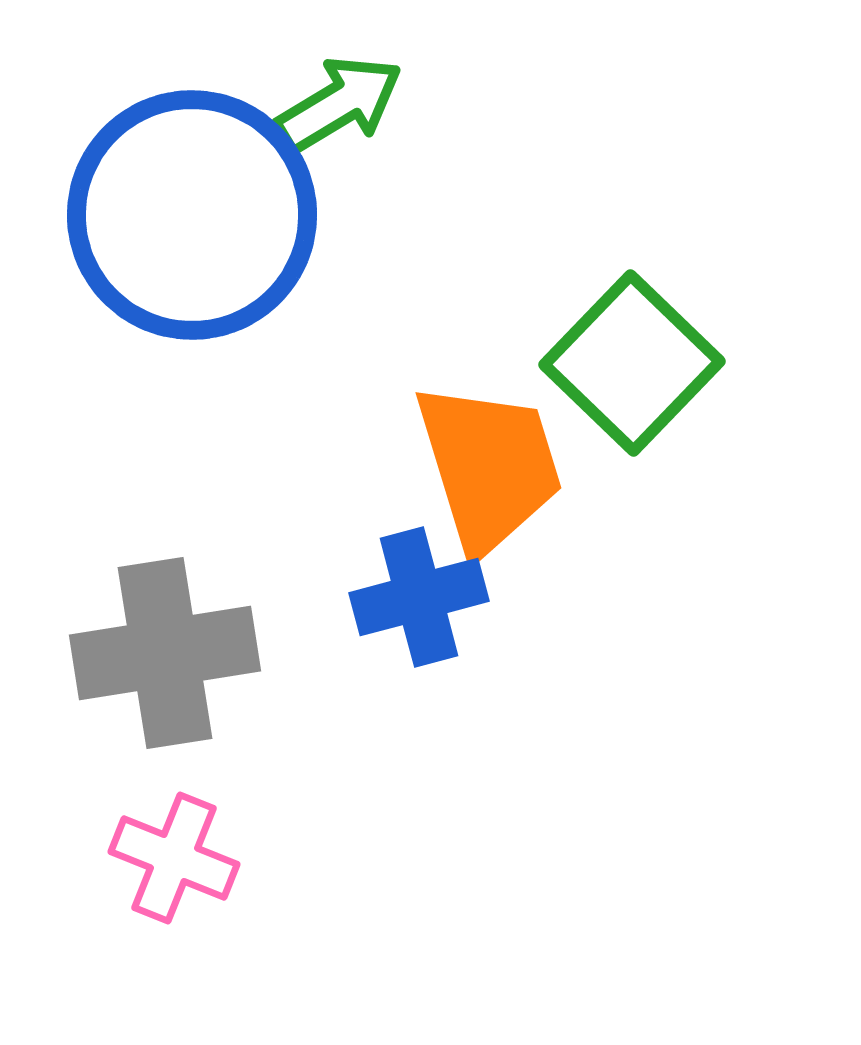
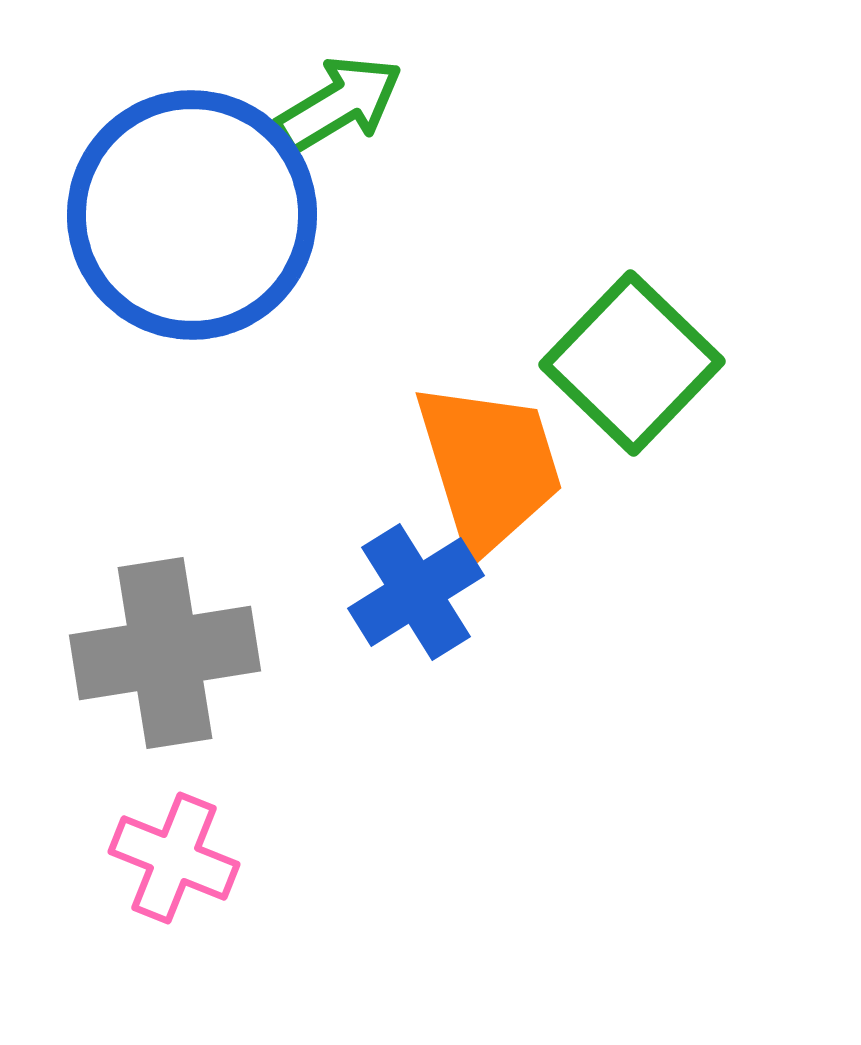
blue cross: moved 3 px left, 5 px up; rotated 17 degrees counterclockwise
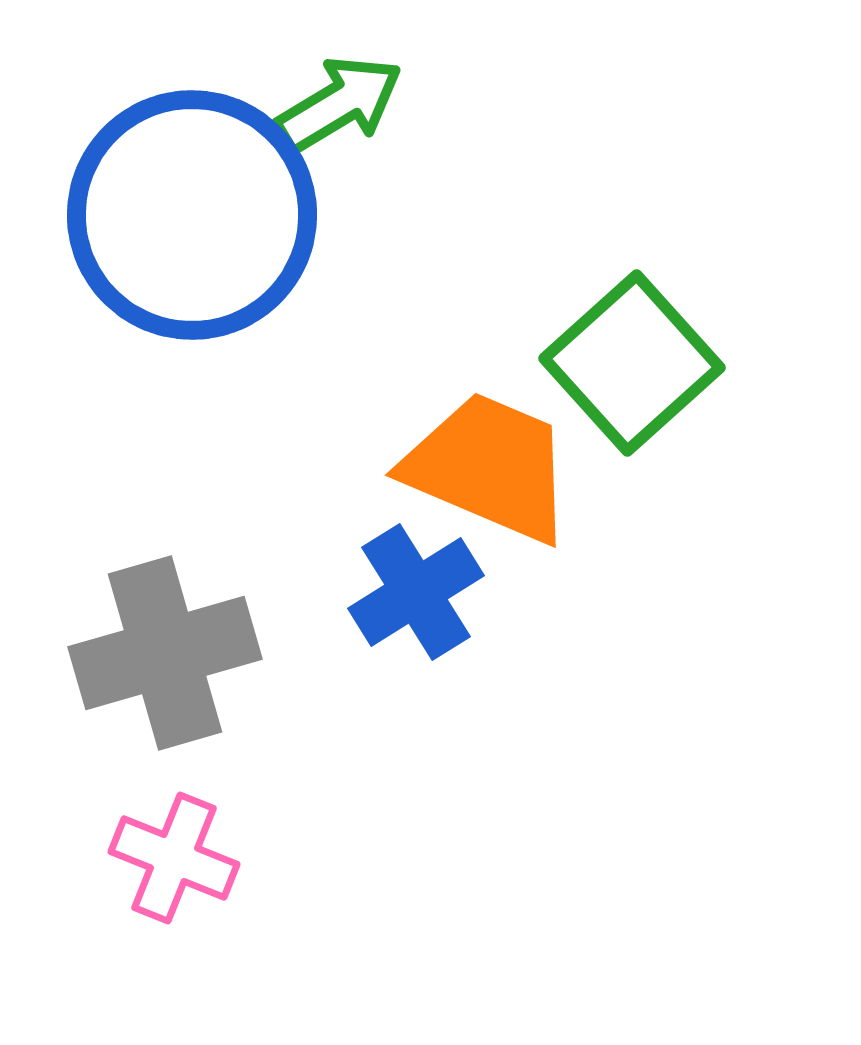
green square: rotated 4 degrees clockwise
orange trapezoid: rotated 50 degrees counterclockwise
gray cross: rotated 7 degrees counterclockwise
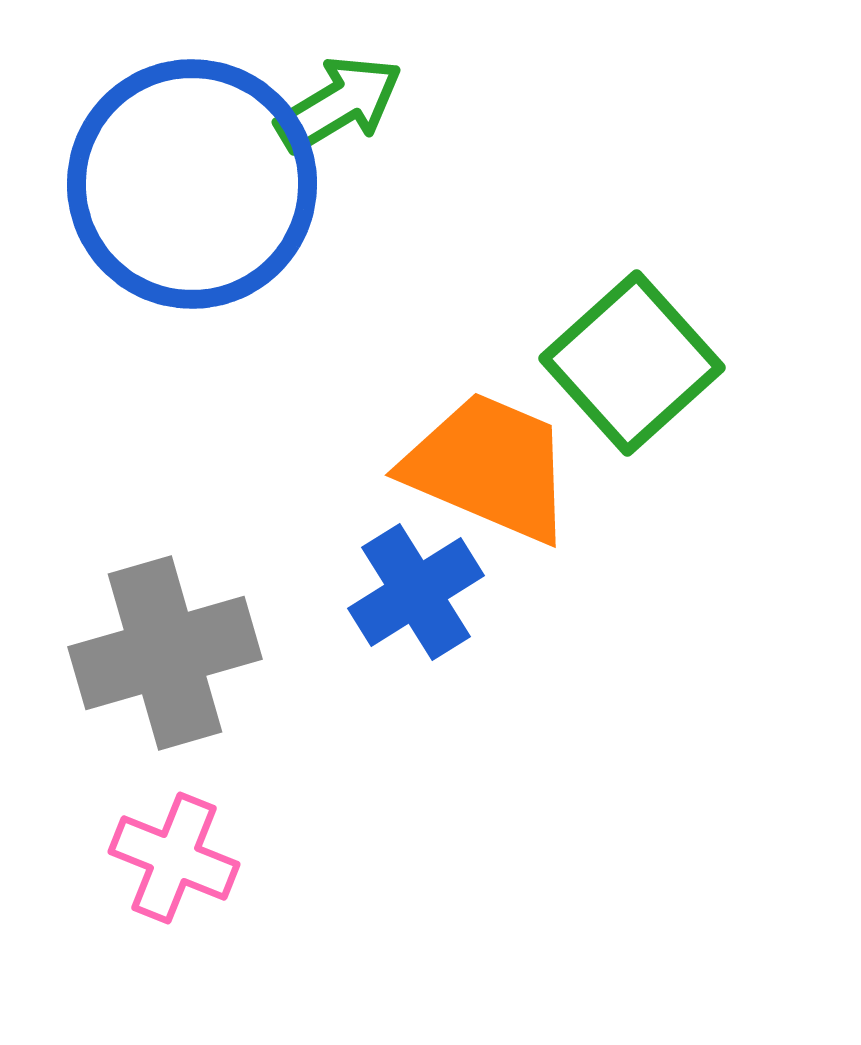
blue circle: moved 31 px up
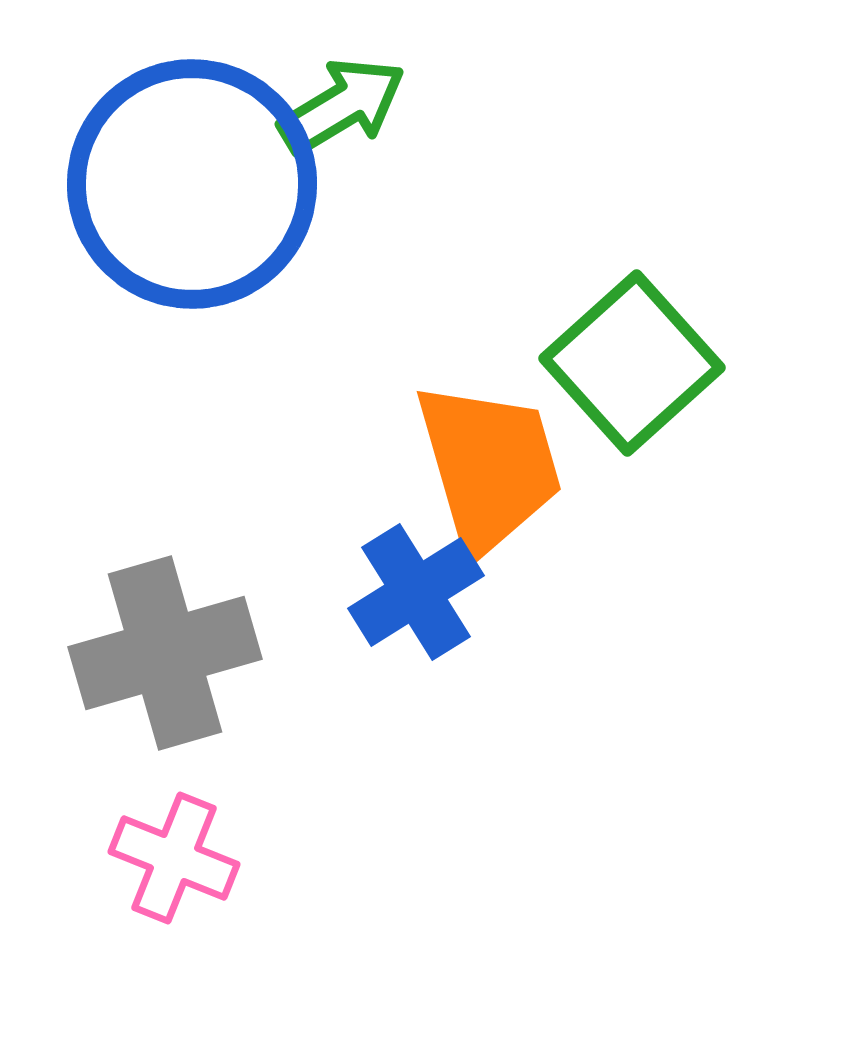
green arrow: moved 3 px right, 2 px down
orange trapezoid: rotated 51 degrees clockwise
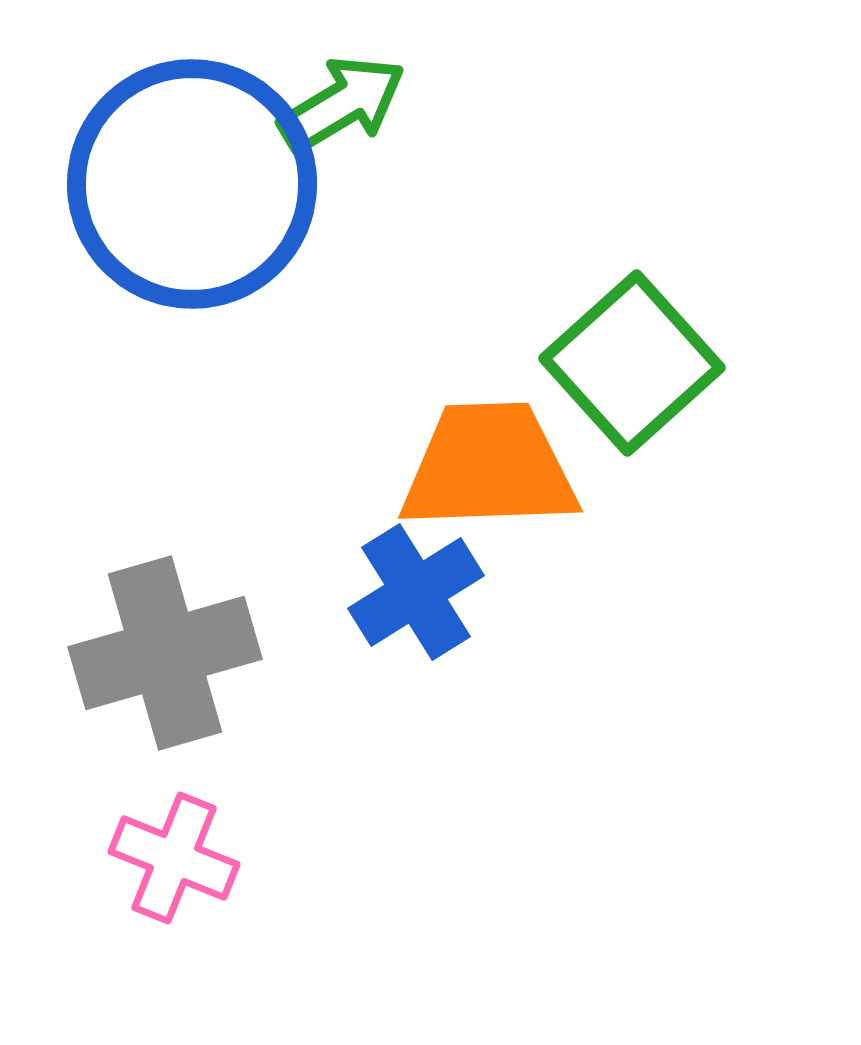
green arrow: moved 2 px up
orange trapezoid: rotated 76 degrees counterclockwise
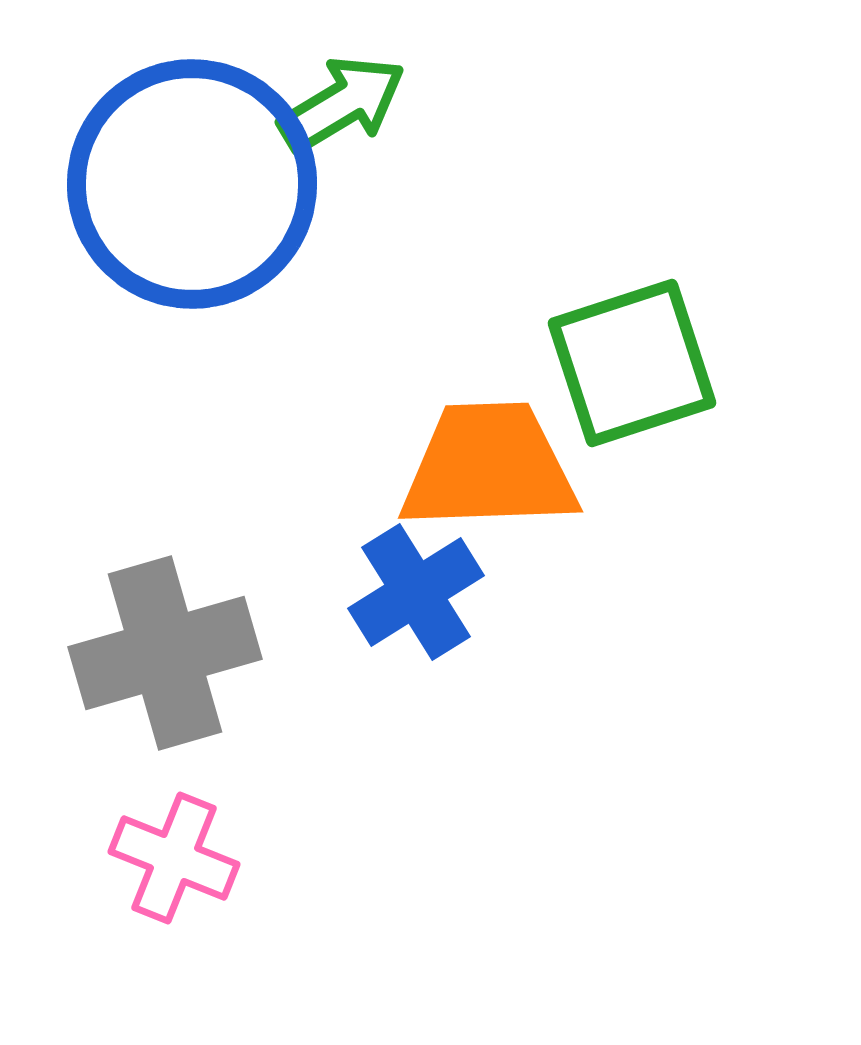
green square: rotated 24 degrees clockwise
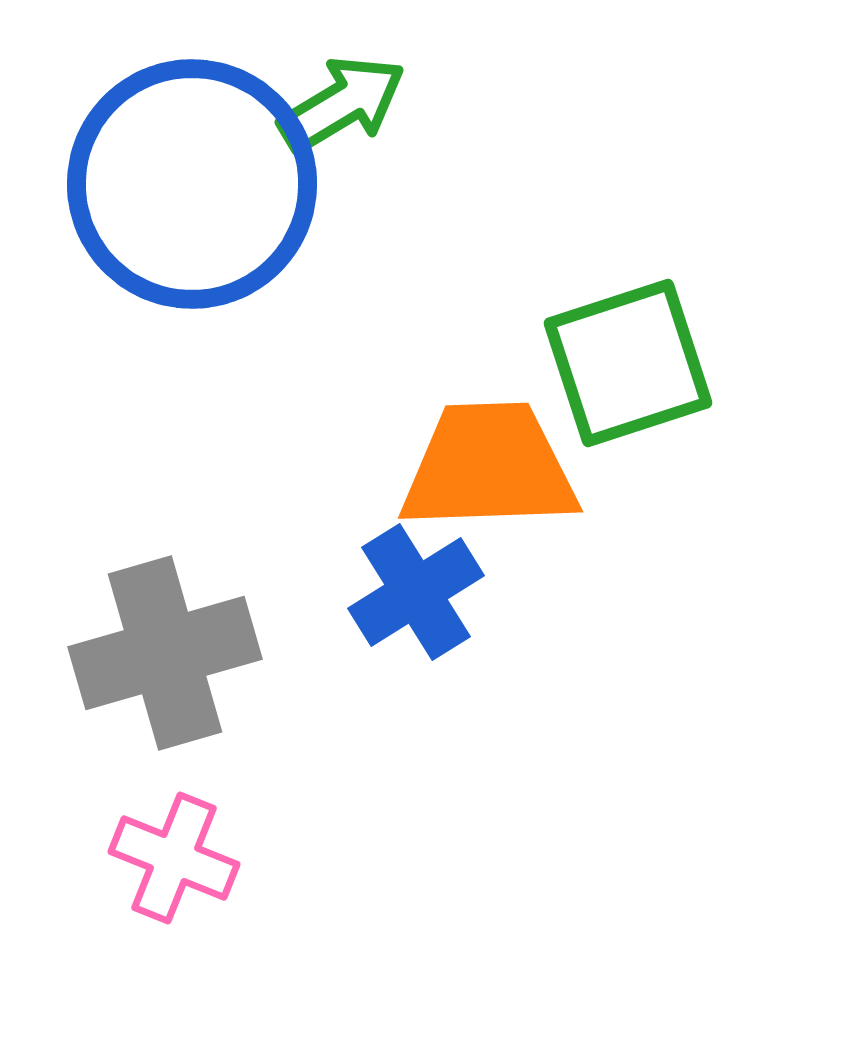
green square: moved 4 px left
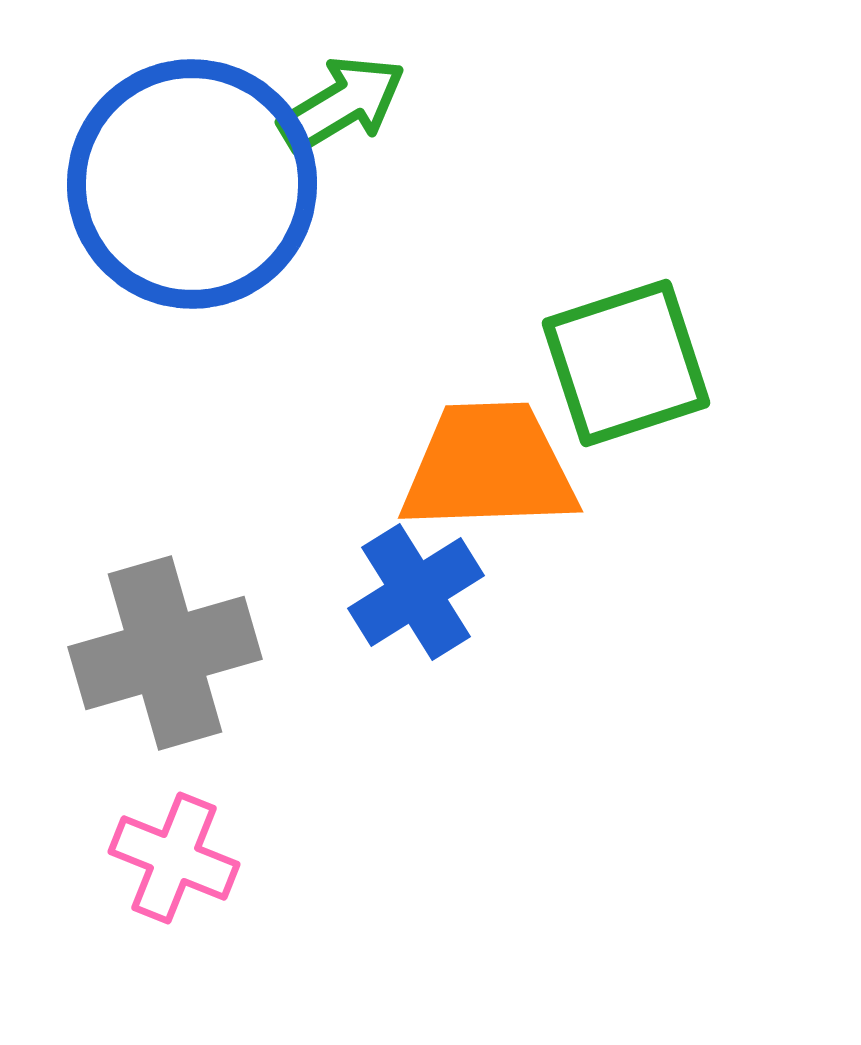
green square: moved 2 px left
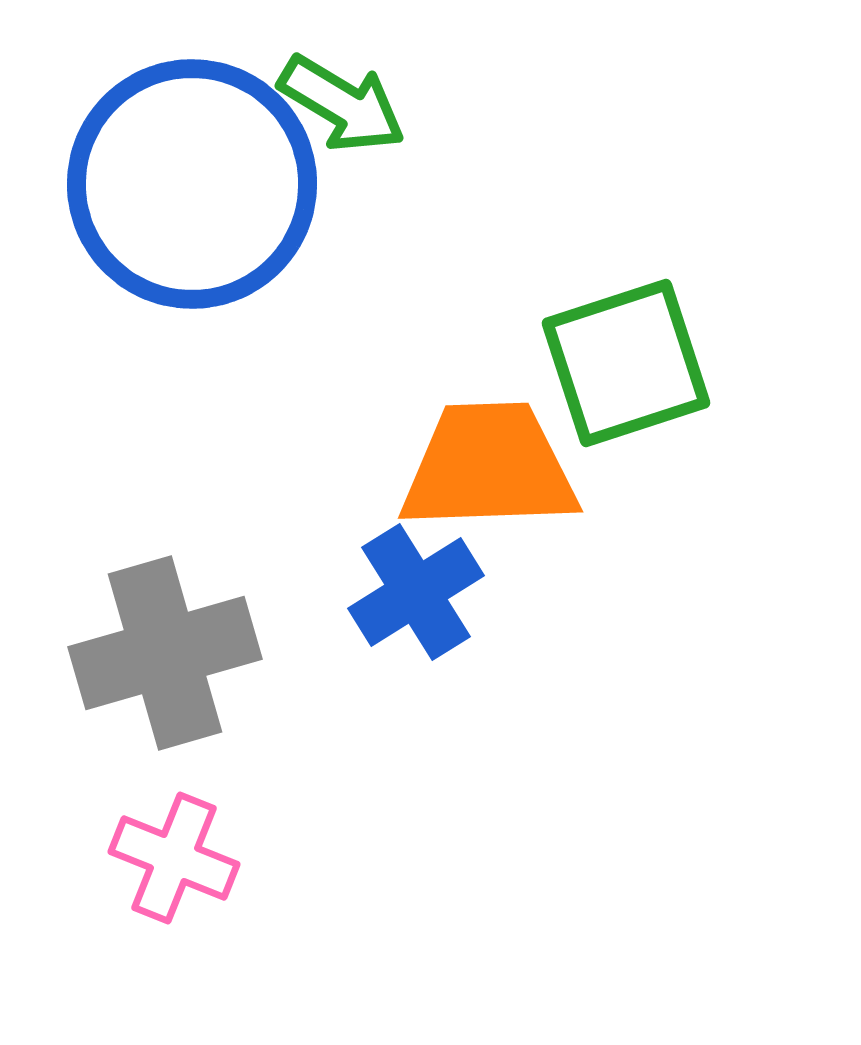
green arrow: rotated 62 degrees clockwise
